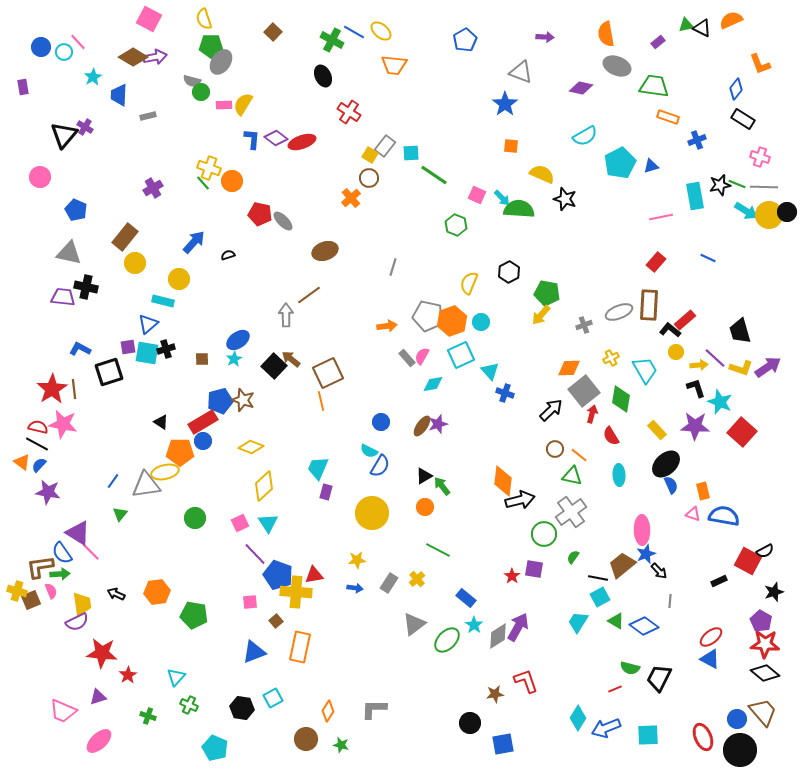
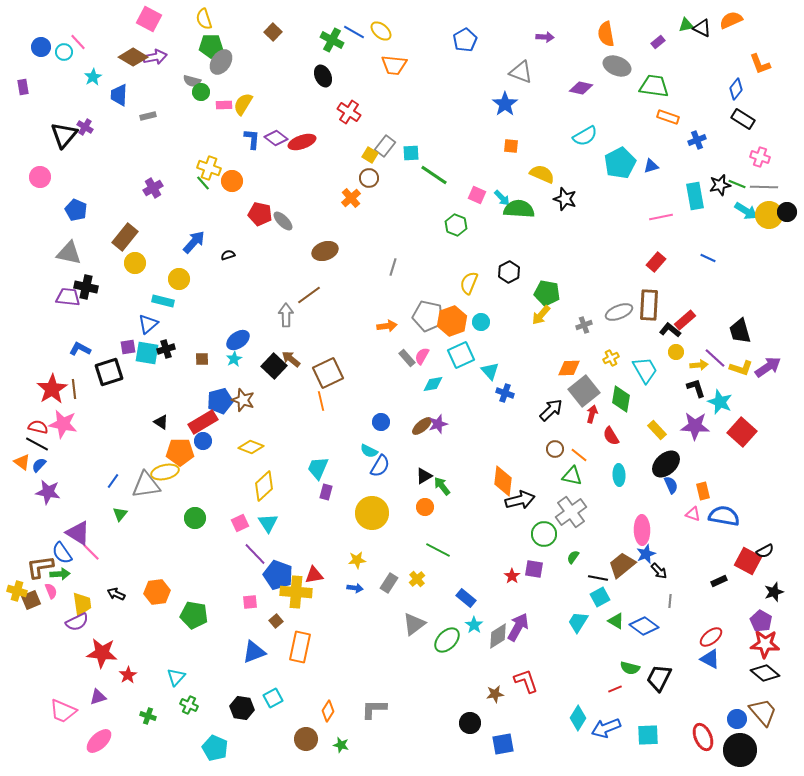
purple trapezoid at (63, 297): moved 5 px right
brown ellipse at (422, 426): rotated 15 degrees clockwise
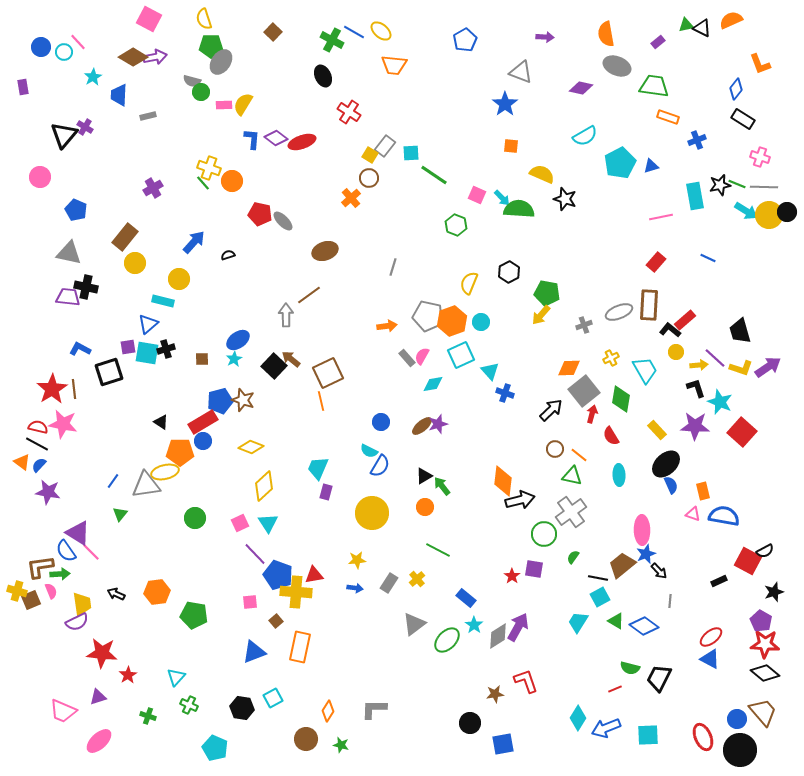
blue semicircle at (62, 553): moved 4 px right, 2 px up
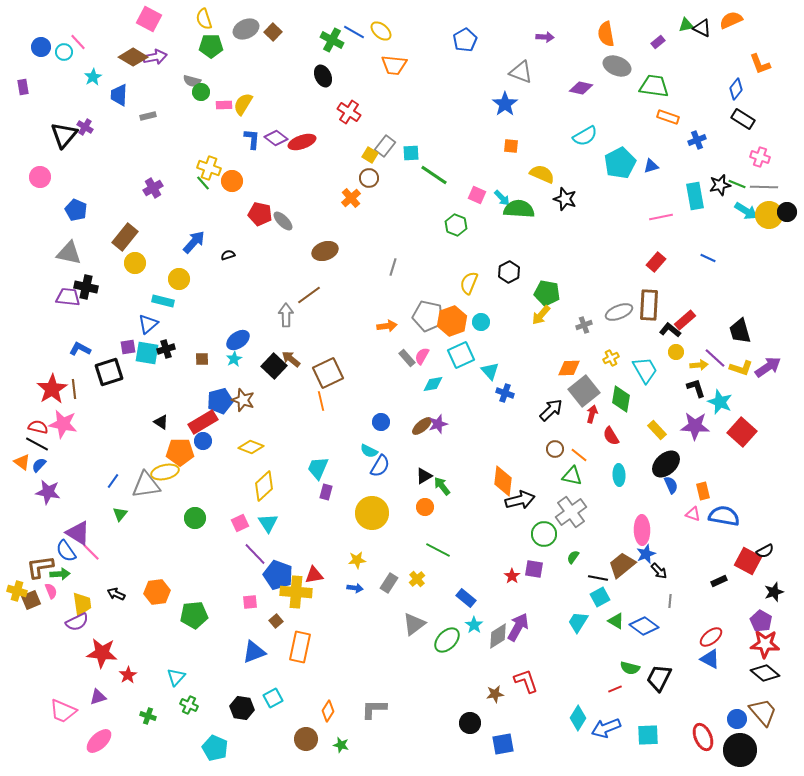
gray ellipse at (221, 62): moved 25 px right, 33 px up; rotated 30 degrees clockwise
green pentagon at (194, 615): rotated 16 degrees counterclockwise
